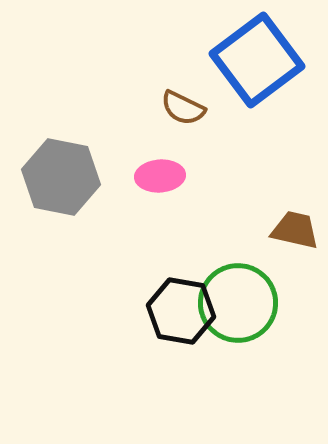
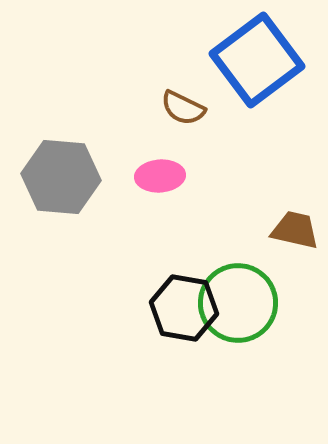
gray hexagon: rotated 6 degrees counterclockwise
black hexagon: moved 3 px right, 3 px up
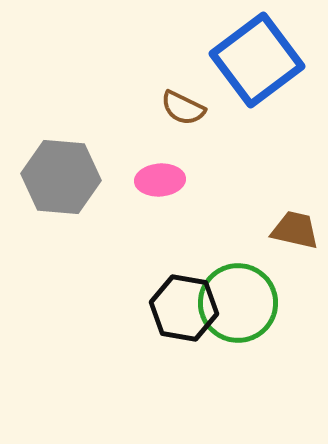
pink ellipse: moved 4 px down
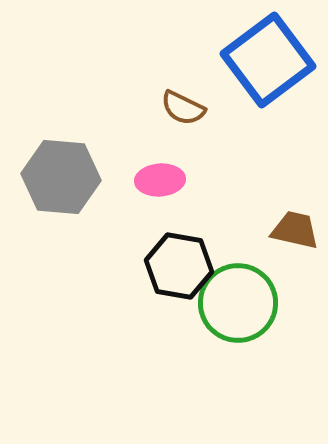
blue square: moved 11 px right
black hexagon: moved 5 px left, 42 px up
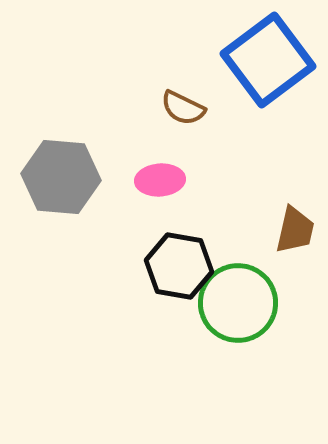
brown trapezoid: rotated 90 degrees clockwise
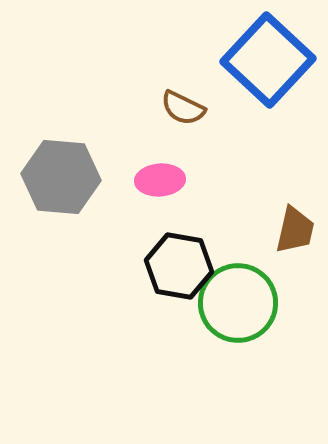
blue square: rotated 10 degrees counterclockwise
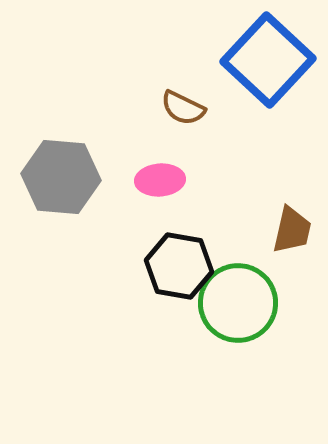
brown trapezoid: moved 3 px left
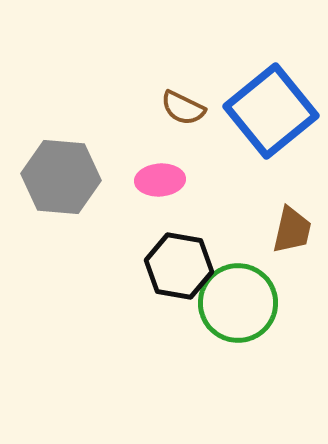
blue square: moved 3 px right, 51 px down; rotated 8 degrees clockwise
